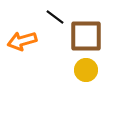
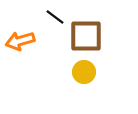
orange arrow: moved 2 px left
yellow circle: moved 2 px left, 2 px down
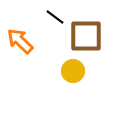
orange arrow: rotated 60 degrees clockwise
yellow circle: moved 11 px left, 1 px up
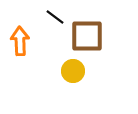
brown square: moved 1 px right
orange arrow: rotated 44 degrees clockwise
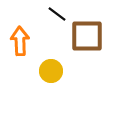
black line: moved 2 px right, 3 px up
yellow circle: moved 22 px left
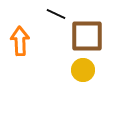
black line: moved 1 px left; rotated 12 degrees counterclockwise
yellow circle: moved 32 px right, 1 px up
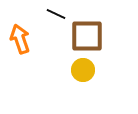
orange arrow: moved 2 px up; rotated 16 degrees counterclockwise
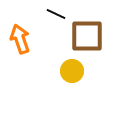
yellow circle: moved 11 px left, 1 px down
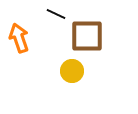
orange arrow: moved 1 px left, 1 px up
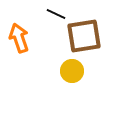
brown square: moved 3 px left; rotated 9 degrees counterclockwise
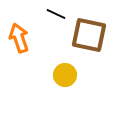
brown square: moved 5 px right, 1 px up; rotated 21 degrees clockwise
yellow circle: moved 7 px left, 4 px down
